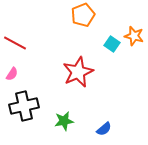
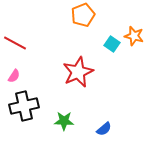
pink semicircle: moved 2 px right, 2 px down
green star: rotated 12 degrees clockwise
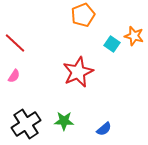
red line: rotated 15 degrees clockwise
black cross: moved 2 px right, 18 px down; rotated 20 degrees counterclockwise
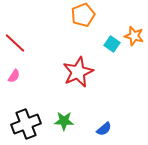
black cross: rotated 12 degrees clockwise
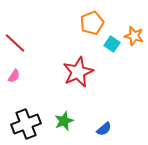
orange pentagon: moved 9 px right, 8 px down
green star: rotated 24 degrees counterclockwise
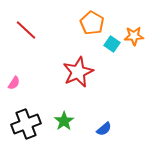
orange pentagon: rotated 20 degrees counterclockwise
orange star: rotated 18 degrees counterclockwise
red line: moved 11 px right, 13 px up
pink semicircle: moved 7 px down
green star: rotated 12 degrees counterclockwise
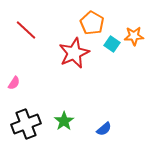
red star: moved 4 px left, 19 px up
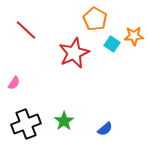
orange pentagon: moved 3 px right, 4 px up
blue semicircle: moved 1 px right
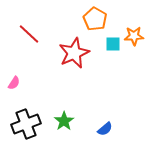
red line: moved 3 px right, 4 px down
cyan square: moved 1 px right; rotated 35 degrees counterclockwise
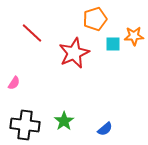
orange pentagon: rotated 25 degrees clockwise
red line: moved 3 px right, 1 px up
black cross: moved 1 px left, 1 px down; rotated 28 degrees clockwise
